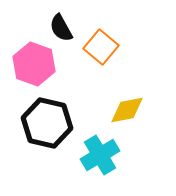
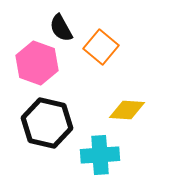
pink hexagon: moved 3 px right, 1 px up
yellow diamond: rotated 15 degrees clockwise
cyan cross: rotated 27 degrees clockwise
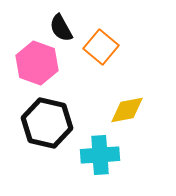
yellow diamond: rotated 15 degrees counterclockwise
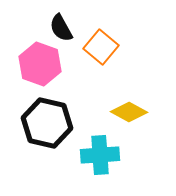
pink hexagon: moved 3 px right, 1 px down
yellow diamond: moved 2 px right, 2 px down; rotated 39 degrees clockwise
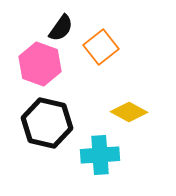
black semicircle: rotated 116 degrees counterclockwise
orange square: rotated 12 degrees clockwise
